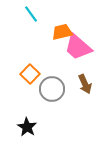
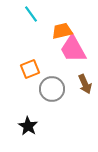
orange trapezoid: moved 1 px up
pink trapezoid: moved 5 px left, 2 px down; rotated 20 degrees clockwise
orange square: moved 5 px up; rotated 24 degrees clockwise
black star: moved 1 px right, 1 px up
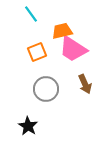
pink trapezoid: rotated 28 degrees counterclockwise
orange square: moved 7 px right, 17 px up
gray circle: moved 6 px left
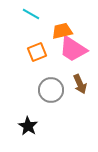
cyan line: rotated 24 degrees counterclockwise
brown arrow: moved 5 px left
gray circle: moved 5 px right, 1 px down
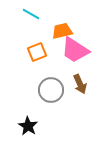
pink trapezoid: moved 2 px right, 1 px down
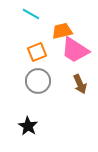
gray circle: moved 13 px left, 9 px up
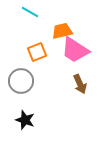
cyan line: moved 1 px left, 2 px up
gray circle: moved 17 px left
black star: moved 3 px left, 6 px up; rotated 12 degrees counterclockwise
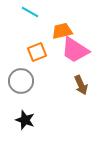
brown arrow: moved 1 px right, 1 px down
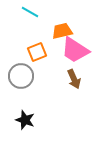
gray circle: moved 5 px up
brown arrow: moved 7 px left, 6 px up
